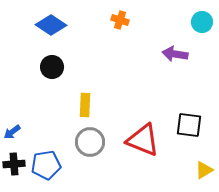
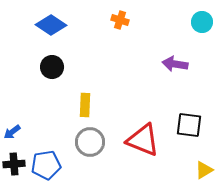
purple arrow: moved 10 px down
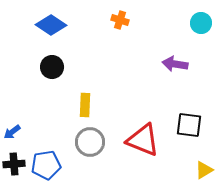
cyan circle: moved 1 px left, 1 px down
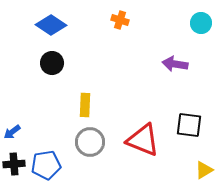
black circle: moved 4 px up
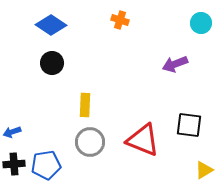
purple arrow: rotated 30 degrees counterclockwise
blue arrow: rotated 18 degrees clockwise
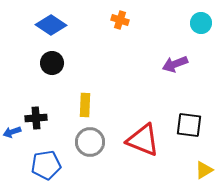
black cross: moved 22 px right, 46 px up
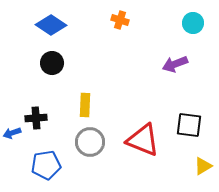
cyan circle: moved 8 px left
blue arrow: moved 1 px down
yellow triangle: moved 1 px left, 4 px up
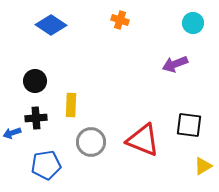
black circle: moved 17 px left, 18 px down
yellow rectangle: moved 14 px left
gray circle: moved 1 px right
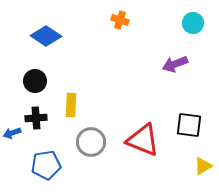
blue diamond: moved 5 px left, 11 px down
